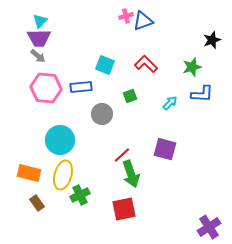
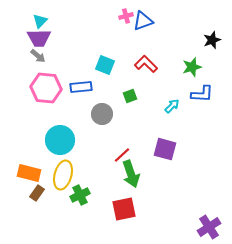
cyan arrow: moved 2 px right, 3 px down
brown rectangle: moved 10 px up; rotated 70 degrees clockwise
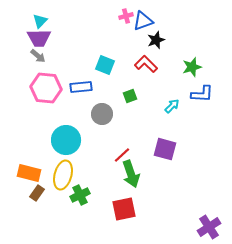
black star: moved 56 px left
cyan circle: moved 6 px right
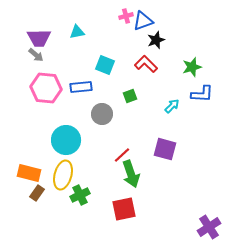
cyan triangle: moved 37 px right, 11 px down; rotated 35 degrees clockwise
gray arrow: moved 2 px left, 1 px up
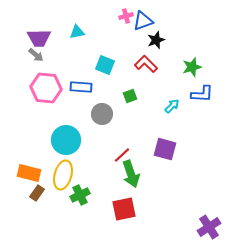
blue rectangle: rotated 10 degrees clockwise
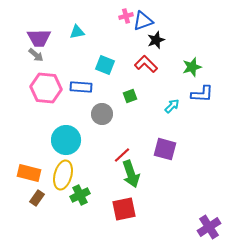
brown rectangle: moved 5 px down
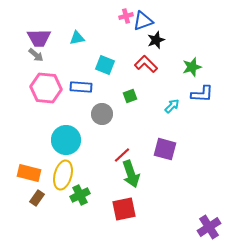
cyan triangle: moved 6 px down
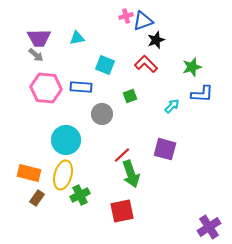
red square: moved 2 px left, 2 px down
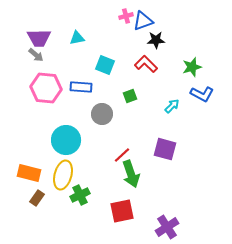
black star: rotated 18 degrees clockwise
blue L-shape: rotated 25 degrees clockwise
purple cross: moved 42 px left
